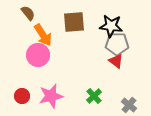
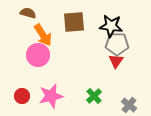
brown semicircle: rotated 35 degrees counterclockwise
red triangle: rotated 28 degrees clockwise
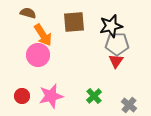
black star: rotated 20 degrees counterclockwise
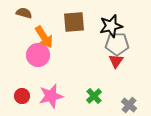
brown semicircle: moved 4 px left
orange arrow: moved 1 px right, 2 px down
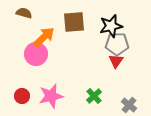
orange arrow: rotated 100 degrees counterclockwise
pink circle: moved 2 px left, 1 px up
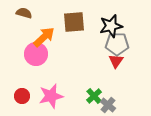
gray cross: moved 21 px left
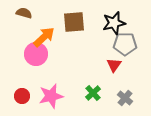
black star: moved 3 px right, 3 px up
gray pentagon: moved 8 px right
red triangle: moved 2 px left, 4 px down
green cross: moved 1 px left, 3 px up
gray cross: moved 17 px right, 7 px up
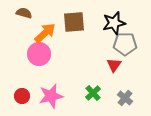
orange arrow: moved 1 px right, 4 px up
pink circle: moved 3 px right
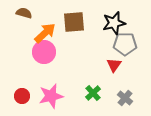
pink circle: moved 5 px right, 2 px up
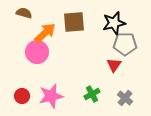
pink circle: moved 7 px left
green cross: moved 1 px left, 1 px down; rotated 14 degrees clockwise
